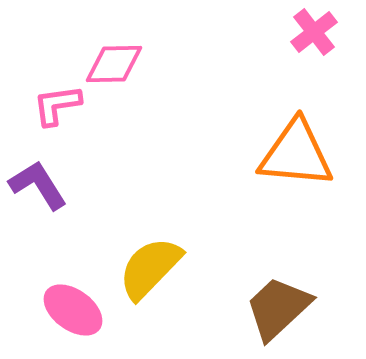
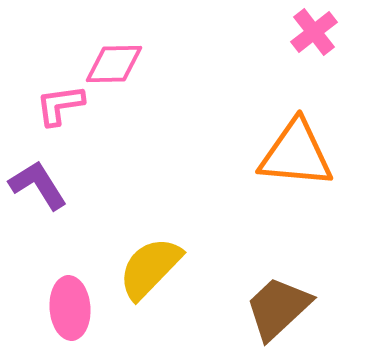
pink L-shape: moved 3 px right
pink ellipse: moved 3 px left, 2 px up; rotated 50 degrees clockwise
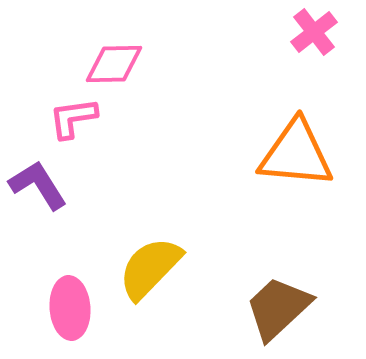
pink L-shape: moved 13 px right, 13 px down
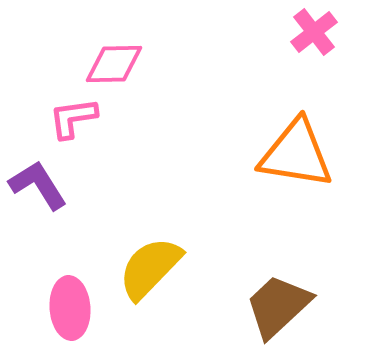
orange triangle: rotated 4 degrees clockwise
brown trapezoid: moved 2 px up
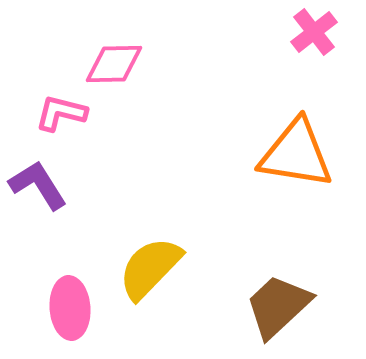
pink L-shape: moved 12 px left, 5 px up; rotated 22 degrees clockwise
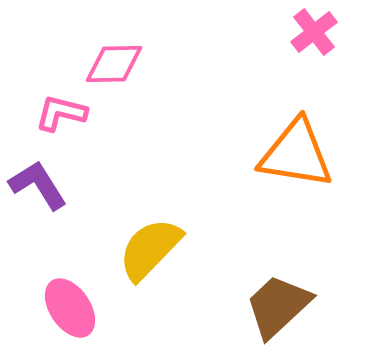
yellow semicircle: moved 19 px up
pink ellipse: rotated 30 degrees counterclockwise
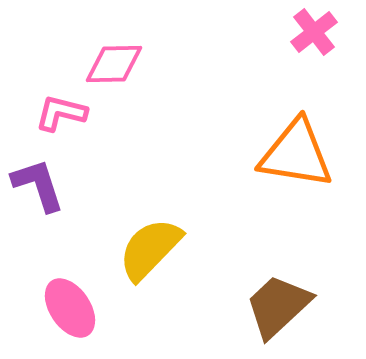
purple L-shape: rotated 14 degrees clockwise
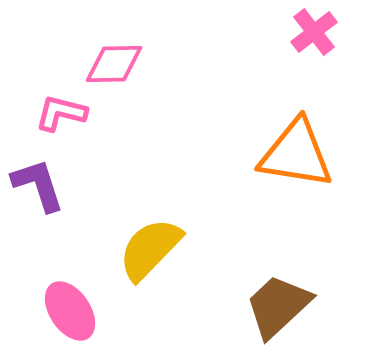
pink ellipse: moved 3 px down
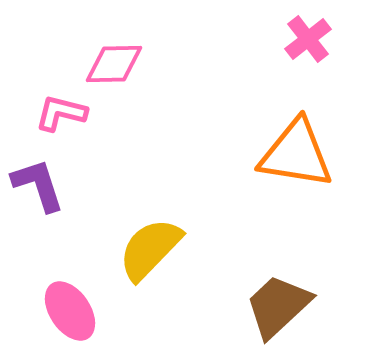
pink cross: moved 6 px left, 7 px down
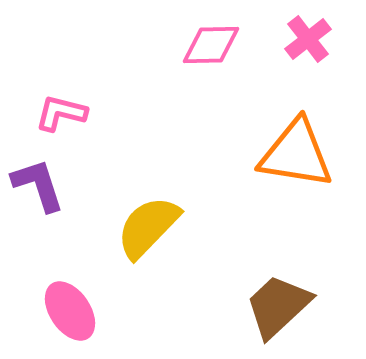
pink diamond: moved 97 px right, 19 px up
yellow semicircle: moved 2 px left, 22 px up
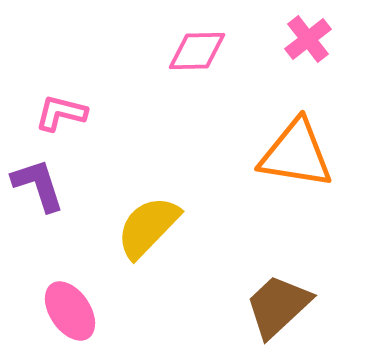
pink diamond: moved 14 px left, 6 px down
